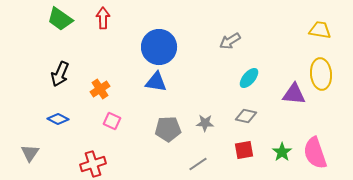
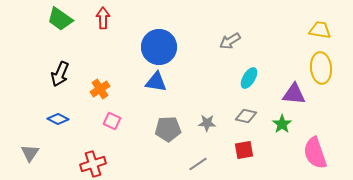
yellow ellipse: moved 6 px up
cyan ellipse: rotated 10 degrees counterclockwise
gray star: moved 2 px right
green star: moved 28 px up
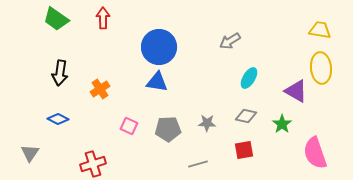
green trapezoid: moved 4 px left
black arrow: moved 1 px up; rotated 15 degrees counterclockwise
blue triangle: moved 1 px right
purple triangle: moved 2 px right, 3 px up; rotated 25 degrees clockwise
pink square: moved 17 px right, 5 px down
gray line: rotated 18 degrees clockwise
